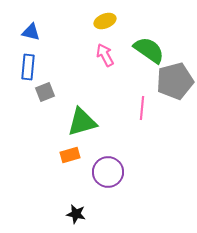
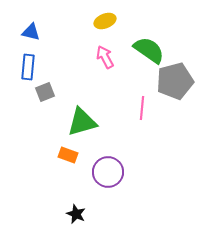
pink arrow: moved 2 px down
orange rectangle: moved 2 px left; rotated 36 degrees clockwise
black star: rotated 12 degrees clockwise
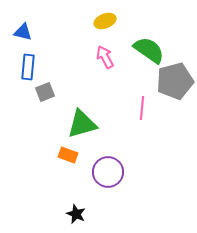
blue triangle: moved 8 px left
green triangle: moved 2 px down
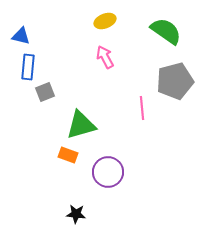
blue triangle: moved 2 px left, 4 px down
green semicircle: moved 17 px right, 19 px up
pink line: rotated 10 degrees counterclockwise
green triangle: moved 1 px left, 1 px down
black star: rotated 18 degrees counterclockwise
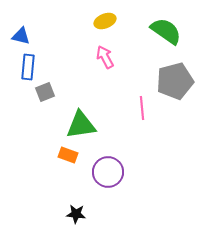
green triangle: rotated 8 degrees clockwise
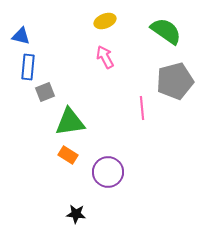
green triangle: moved 11 px left, 3 px up
orange rectangle: rotated 12 degrees clockwise
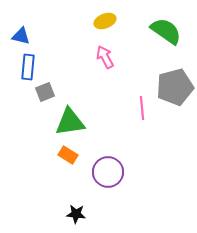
gray pentagon: moved 6 px down
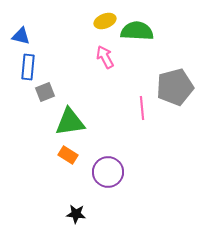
green semicircle: moved 29 px left; rotated 32 degrees counterclockwise
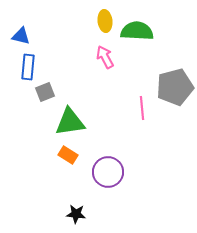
yellow ellipse: rotated 75 degrees counterclockwise
